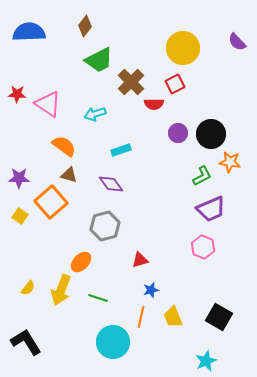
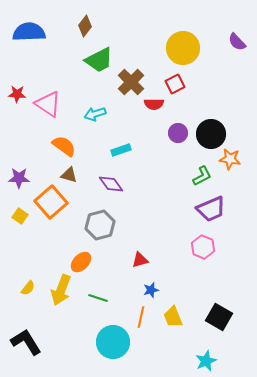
orange star: moved 3 px up
gray hexagon: moved 5 px left, 1 px up
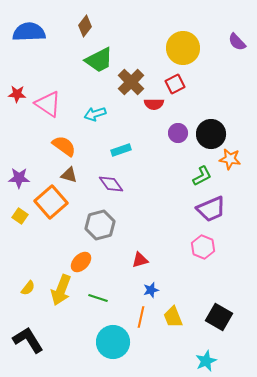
black L-shape: moved 2 px right, 2 px up
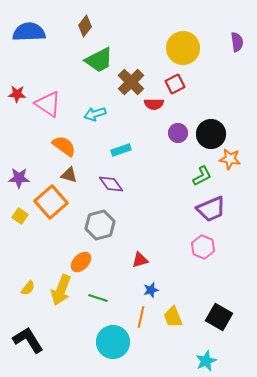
purple semicircle: rotated 144 degrees counterclockwise
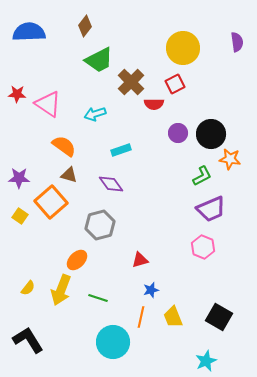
orange ellipse: moved 4 px left, 2 px up
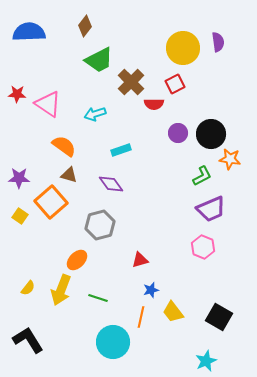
purple semicircle: moved 19 px left
yellow trapezoid: moved 5 px up; rotated 15 degrees counterclockwise
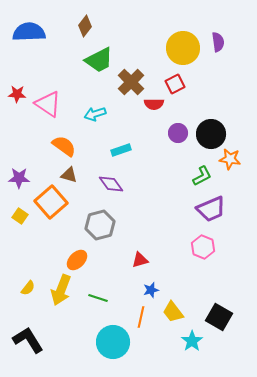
cyan star: moved 14 px left, 20 px up; rotated 10 degrees counterclockwise
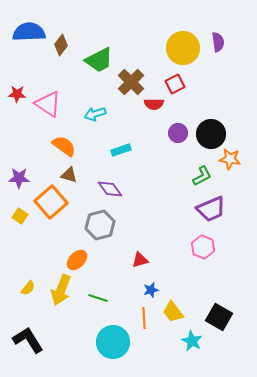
brown diamond: moved 24 px left, 19 px down
purple diamond: moved 1 px left, 5 px down
orange line: moved 3 px right, 1 px down; rotated 15 degrees counterclockwise
cyan star: rotated 10 degrees counterclockwise
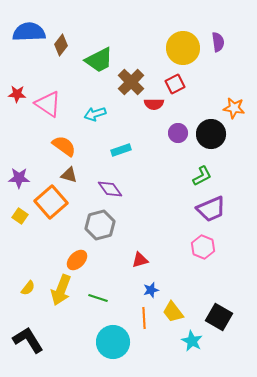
orange star: moved 4 px right, 51 px up
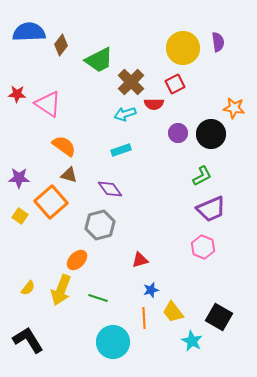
cyan arrow: moved 30 px right
